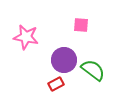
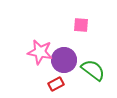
pink star: moved 14 px right, 15 px down
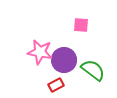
red rectangle: moved 1 px down
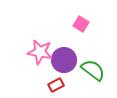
pink square: moved 1 px up; rotated 28 degrees clockwise
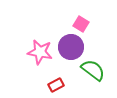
purple circle: moved 7 px right, 13 px up
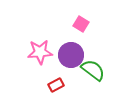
purple circle: moved 8 px down
pink star: rotated 15 degrees counterclockwise
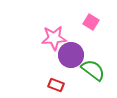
pink square: moved 10 px right, 2 px up
pink star: moved 14 px right, 14 px up
red rectangle: rotated 49 degrees clockwise
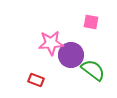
pink square: rotated 21 degrees counterclockwise
pink star: moved 3 px left, 5 px down
red rectangle: moved 20 px left, 5 px up
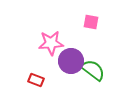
purple circle: moved 6 px down
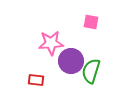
green semicircle: moved 2 px left, 1 px down; rotated 110 degrees counterclockwise
red rectangle: rotated 14 degrees counterclockwise
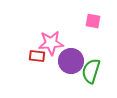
pink square: moved 2 px right, 1 px up
red rectangle: moved 1 px right, 24 px up
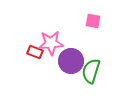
red rectangle: moved 2 px left, 4 px up; rotated 14 degrees clockwise
